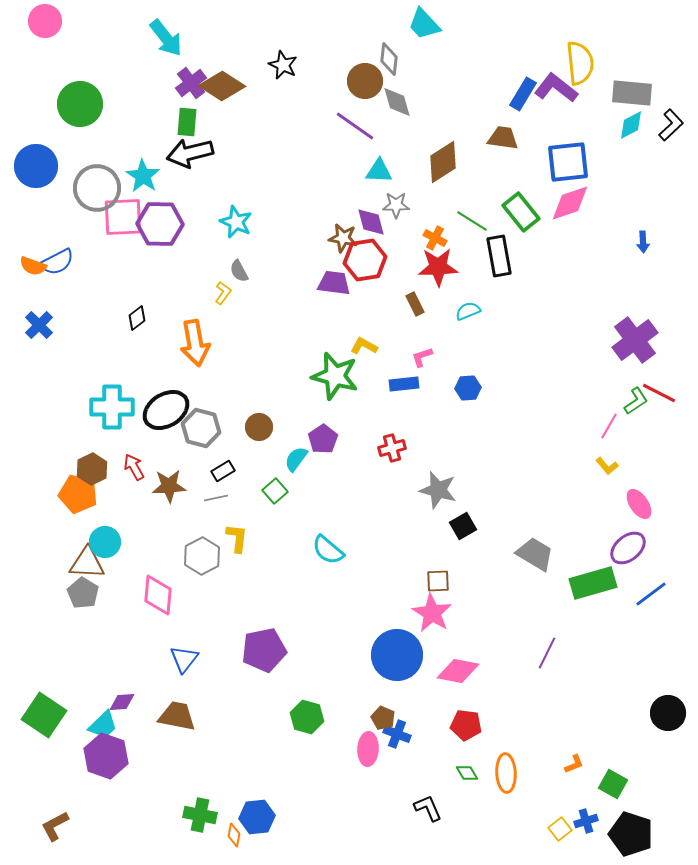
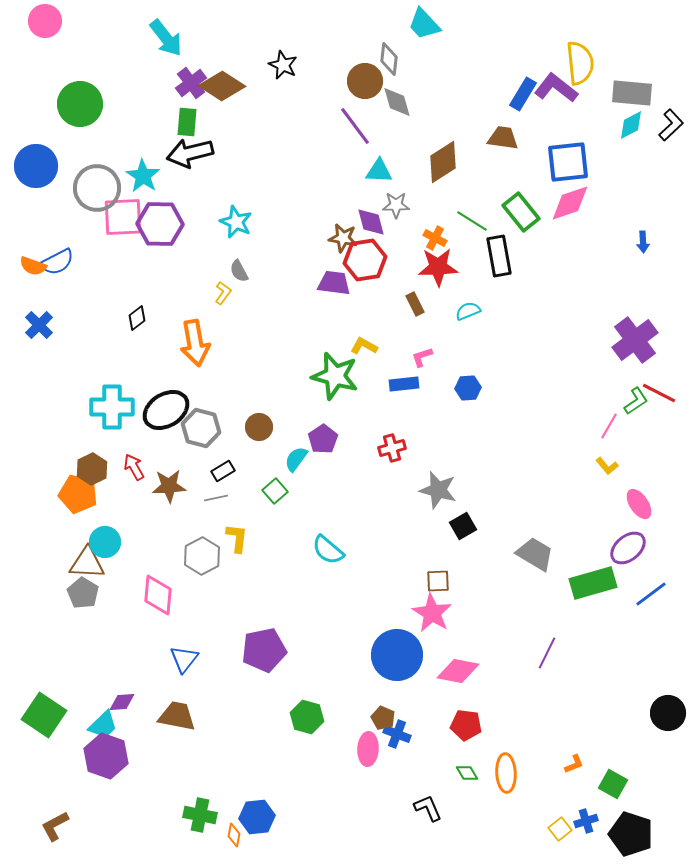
purple line at (355, 126): rotated 18 degrees clockwise
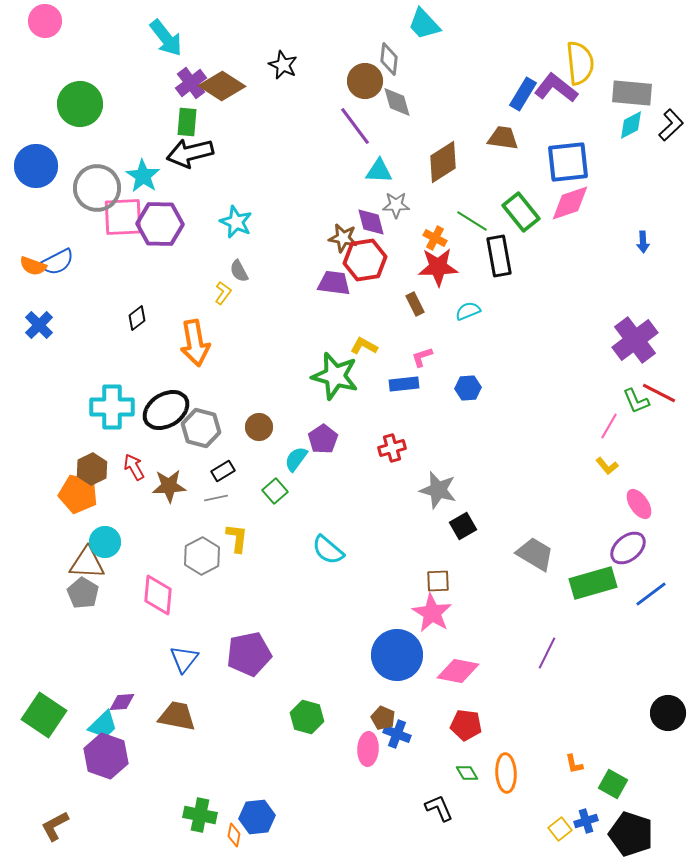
green L-shape at (636, 401): rotated 100 degrees clockwise
purple pentagon at (264, 650): moved 15 px left, 4 px down
orange L-shape at (574, 764): rotated 100 degrees clockwise
black L-shape at (428, 808): moved 11 px right
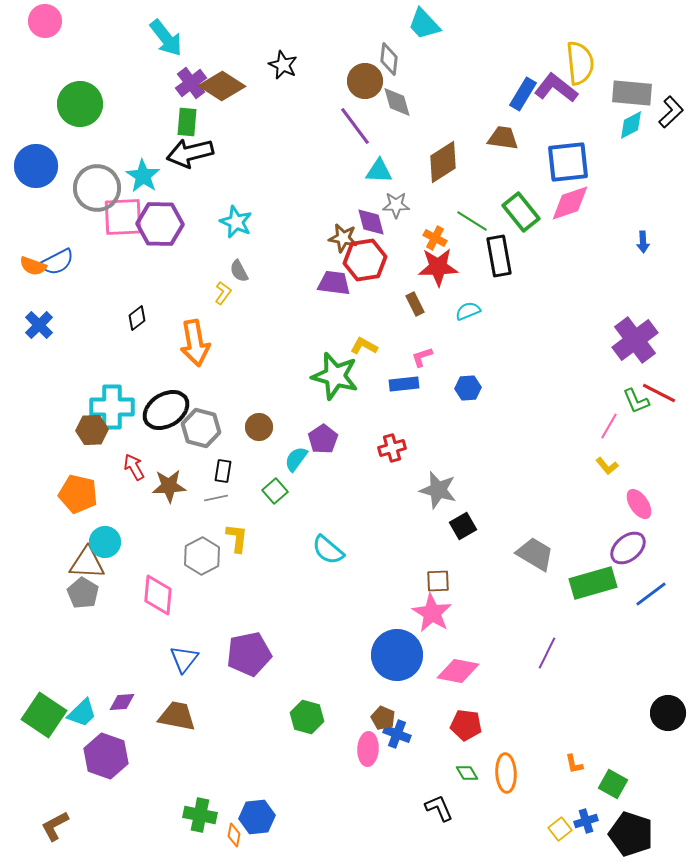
black L-shape at (671, 125): moved 13 px up
brown hexagon at (92, 469): moved 39 px up; rotated 24 degrees clockwise
black rectangle at (223, 471): rotated 50 degrees counterclockwise
cyan trapezoid at (103, 725): moved 21 px left, 12 px up
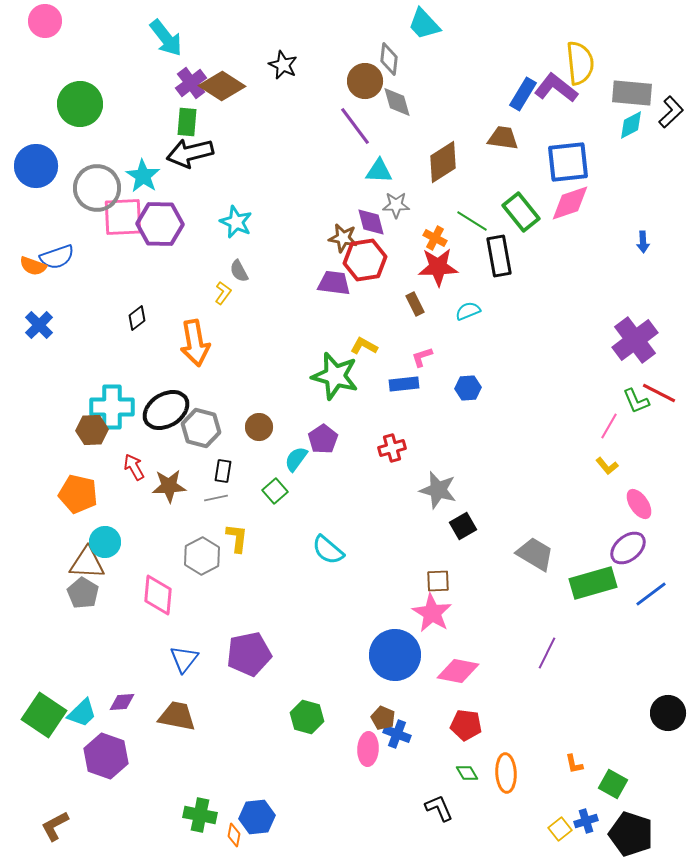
blue semicircle at (57, 262): moved 5 px up; rotated 8 degrees clockwise
blue circle at (397, 655): moved 2 px left
